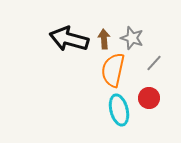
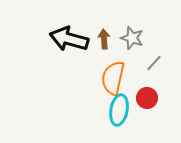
orange semicircle: moved 8 px down
red circle: moved 2 px left
cyan ellipse: rotated 24 degrees clockwise
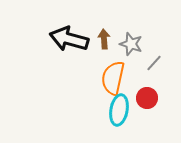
gray star: moved 1 px left, 6 px down
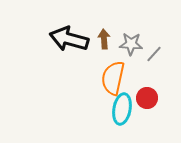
gray star: rotated 15 degrees counterclockwise
gray line: moved 9 px up
cyan ellipse: moved 3 px right, 1 px up
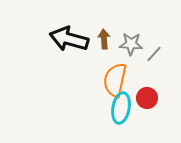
orange semicircle: moved 2 px right, 2 px down
cyan ellipse: moved 1 px left, 1 px up
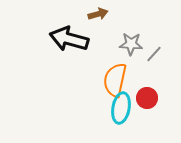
brown arrow: moved 6 px left, 25 px up; rotated 78 degrees clockwise
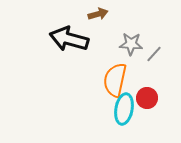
cyan ellipse: moved 3 px right, 1 px down
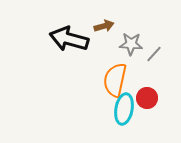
brown arrow: moved 6 px right, 12 px down
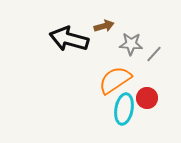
orange semicircle: rotated 44 degrees clockwise
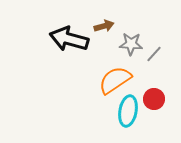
red circle: moved 7 px right, 1 px down
cyan ellipse: moved 4 px right, 2 px down
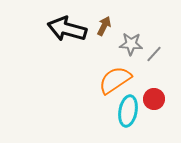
brown arrow: rotated 48 degrees counterclockwise
black arrow: moved 2 px left, 10 px up
